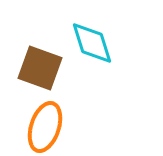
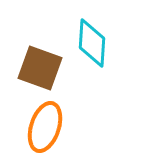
cyan diamond: rotated 21 degrees clockwise
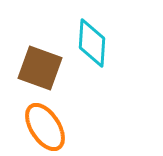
orange ellipse: rotated 51 degrees counterclockwise
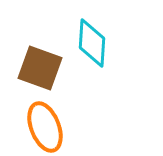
orange ellipse: rotated 12 degrees clockwise
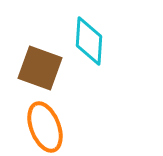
cyan diamond: moved 3 px left, 2 px up
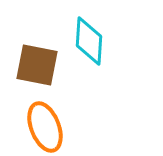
brown square: moved 3 px left, 3 px up; rotated 9 degrees counterclockwise
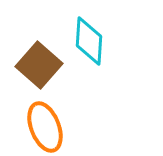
brown square: moved 2 px right; rotated 30 degrees clockwise
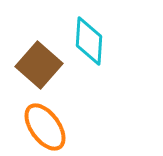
orange ellipse: rotated 15 degrees counterclockwise
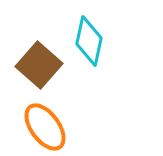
cyan diamond: rotated 9 degrees clockwise
